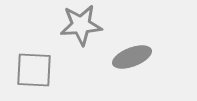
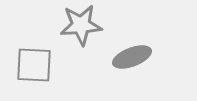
gray square: moved 5 px up
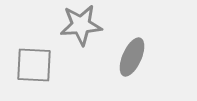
gray ellipse: rotated 45 degrees counterclockwise
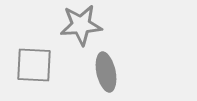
gray ellipse: moved 26 px left, 15 px down; rotated 36 degrees counterclockwise
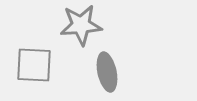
gray ellipse: moved 1 px right
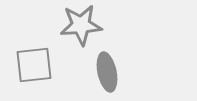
gray square: rotated 9 degrees counterclockwise
